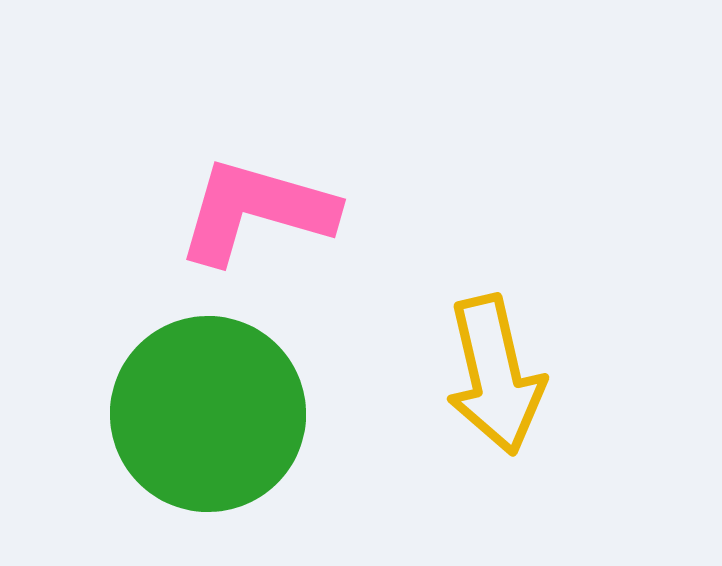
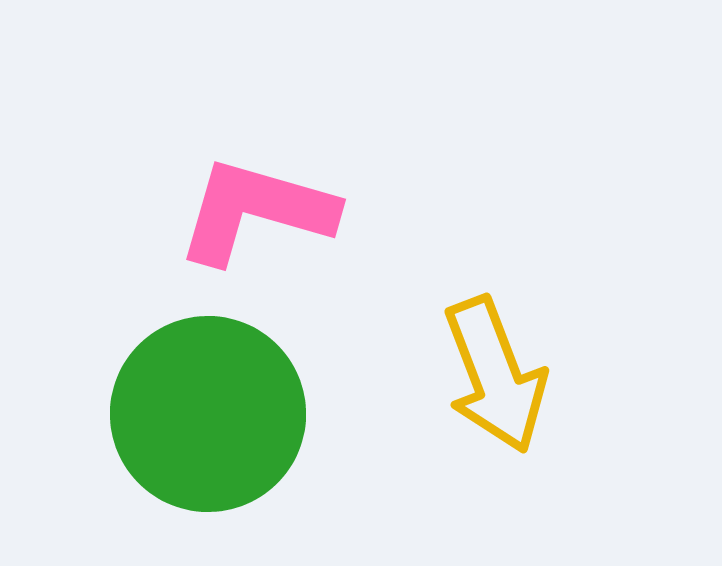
yellow arrow: rotated 8 degrees counterclockwise
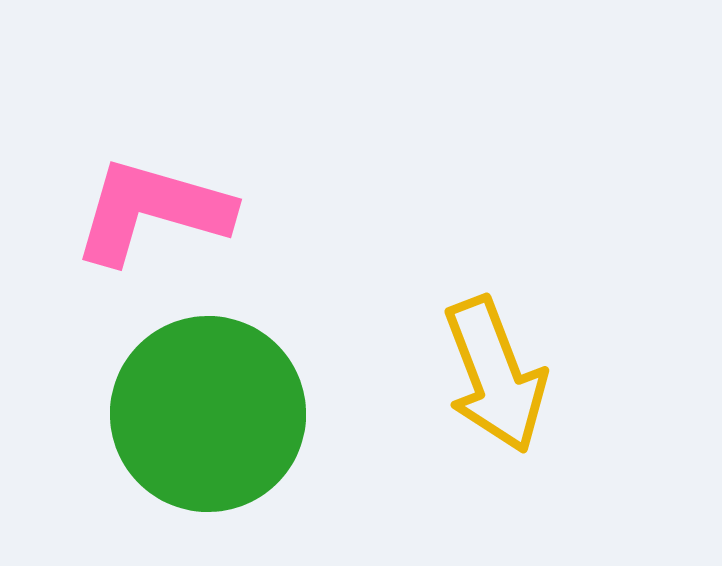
pink L-shape: moved 104 px left
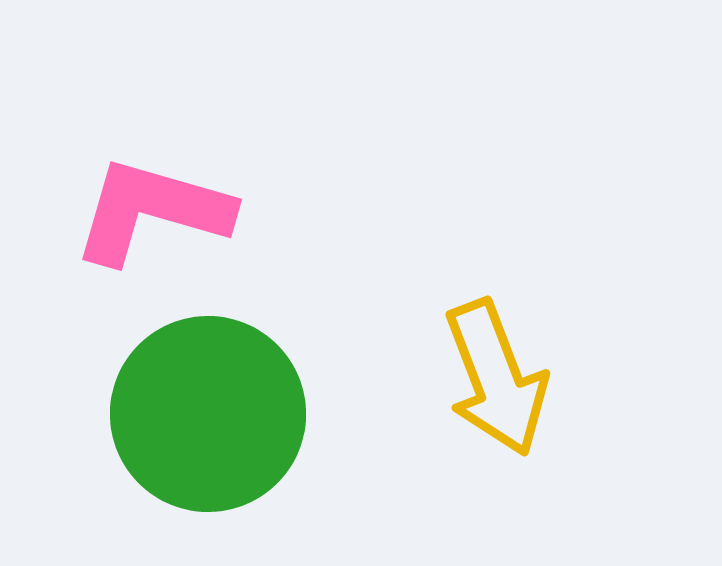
yellow arrow: moved 1 px right, 3 px down
